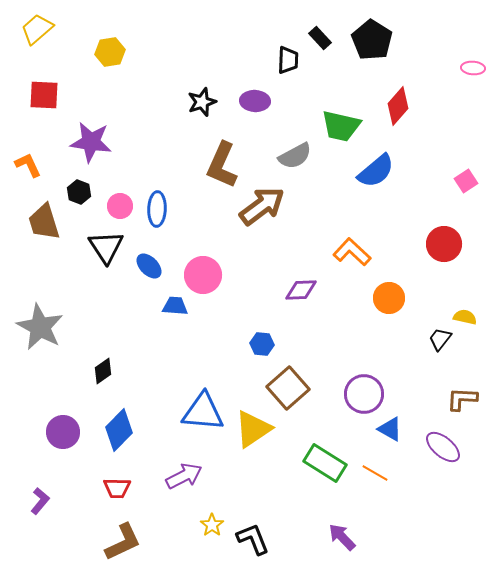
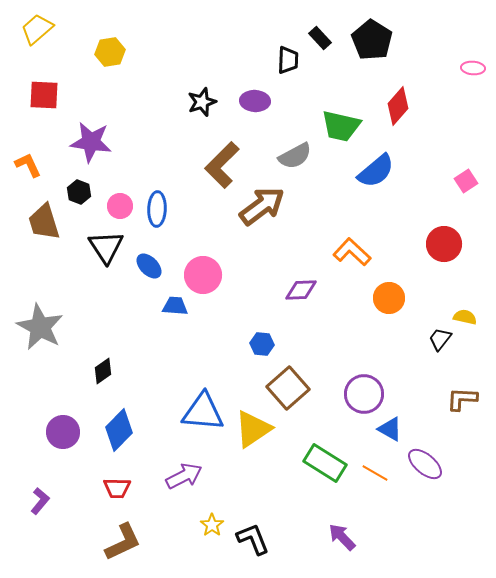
brown L-shape at (222, 165): rotated 21 degrees clockwise
purple ellipse at (443, 447): moved 18 px left, 17 px down
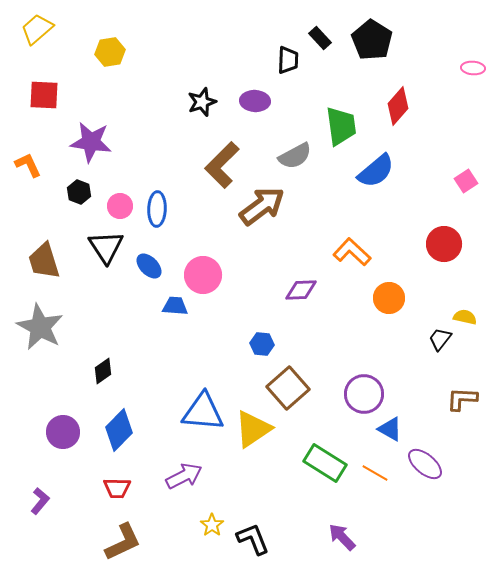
green trapezoid at (341, 126): rotated 111 degrees counterclockwise
brown trapezoid at (44, 222): moved 39 px down
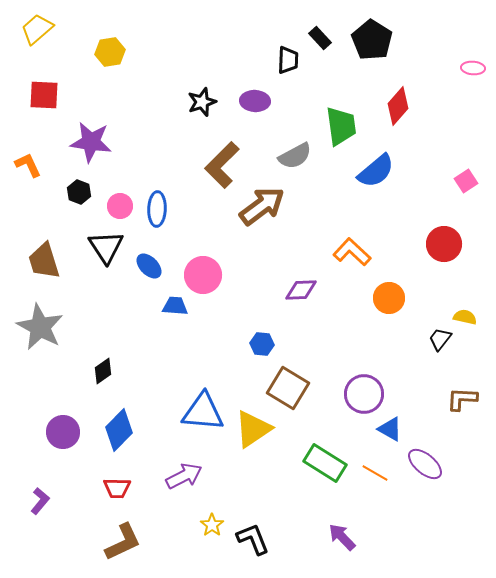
brown square at (288, 388): rotated 18 degrees counterclockwise
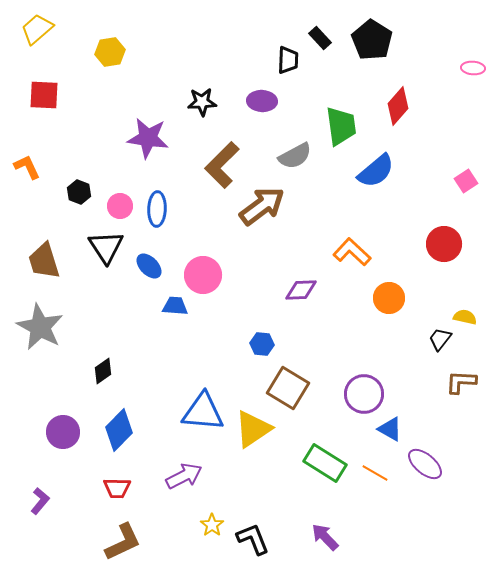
purple ellipse at (255, 101): moved 7 px right
black star at (202, 102): rotated 16 degrees clockwise
purple star at (91, 142): moved 57 px right, 4 px up
orange L-shape at (28, 165): moved 1 px left, 2 px down
brown L-shape at (462, 399): moved 1 px left, 17 px up
purple arrow at (342, 537): moved 17 px left
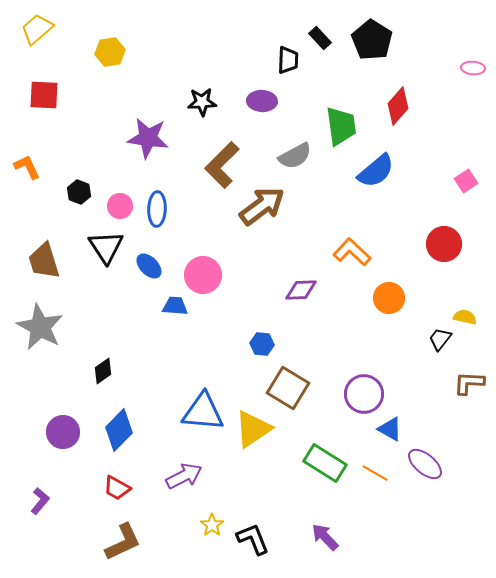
brown L-shape at (461, 382): moved 8 px right, 1 px down
red trapezoid at (117, 488): rotated 28 degrees clockwise
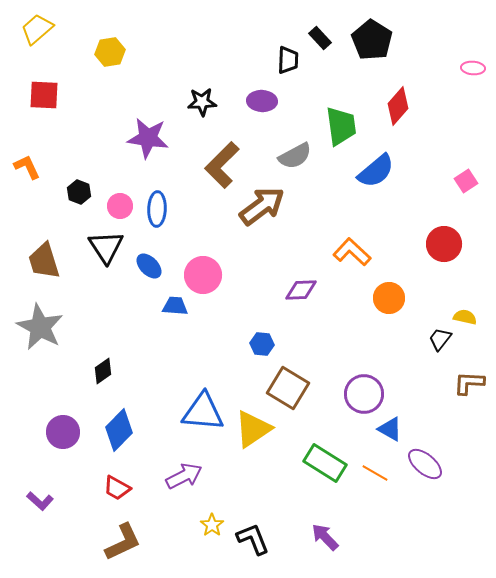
purple L-shape at (40, 501): rotated 92 degrees clockwise
